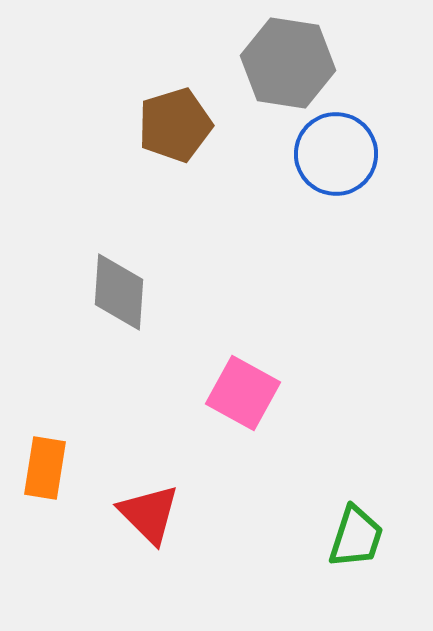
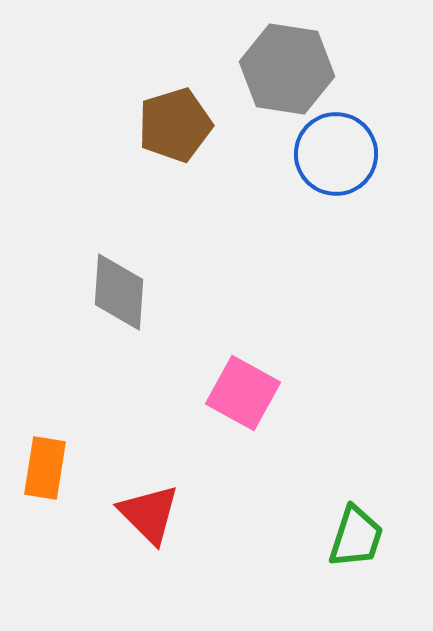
gray hexagon: moved 1 px left, 6 px down
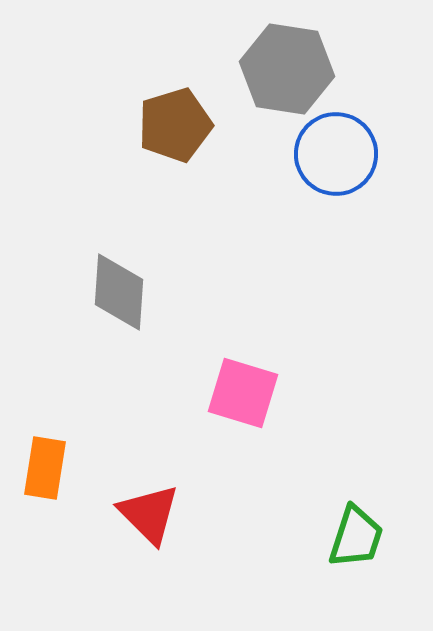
pink square: rotated 12 degrees counterclockwise
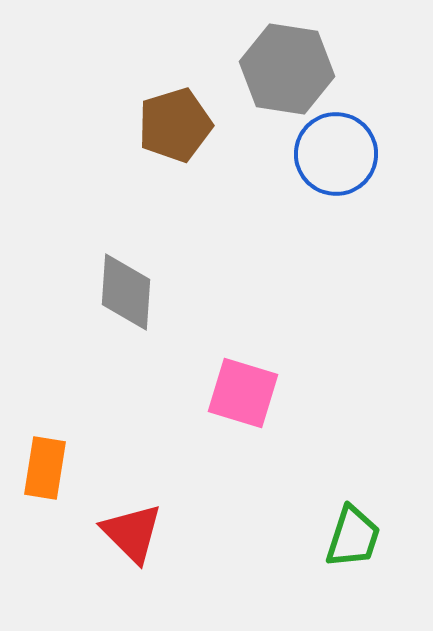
gray diamond: moved 7 px right
red triangle: moved 17 px left, 19 px down
green trapezoid: moved 3 px left
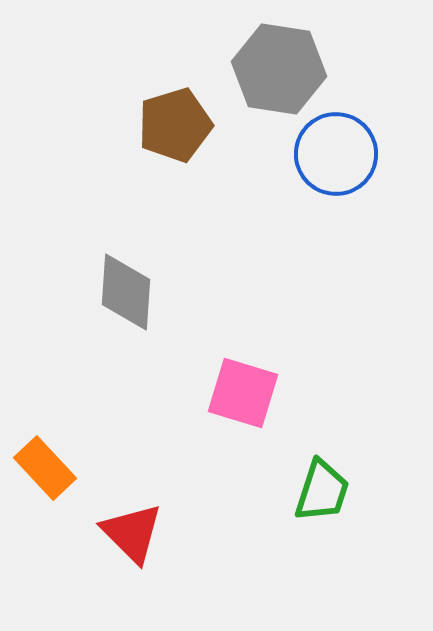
gray hexagon: moved 8 px left
orange rectangle: rotated 52 degrees counterclockwise
green trapezoid: moved 31 px left, 46 px up
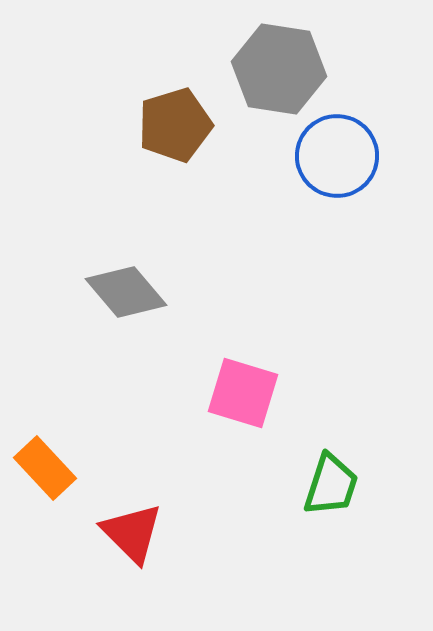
blue circle: moved 1 px right, 2 px down
gray diamond: rotated 44 degrees counterclockwise
green trapezoid: moved 9 px right, 6 px up
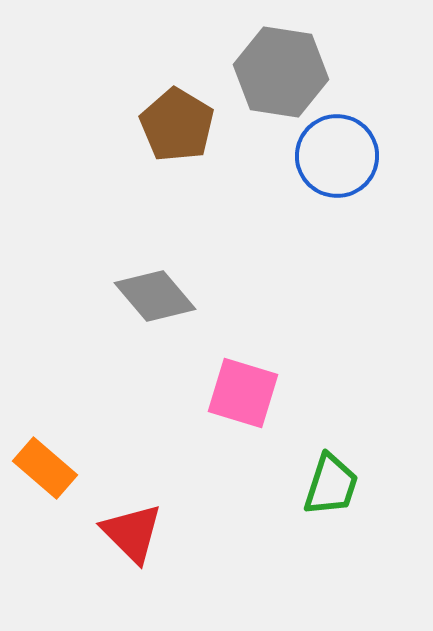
gray hexagon: moved 2 px right, 3 px down
brown pentagon: moved 2 px right; rotated 24 degrees counterclockwise
gray diamond: moved 29 px right, 4 px down
orange rectangle: rotated 6 degrees counterclockwise
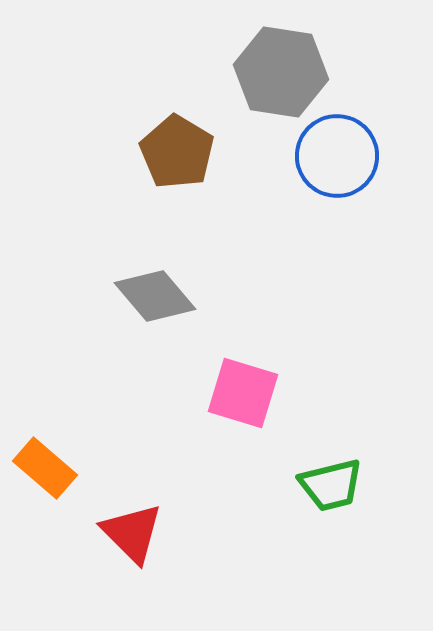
brown pentagon: moved 27 px down
green trapezoid: rotated 58 degrees clockwise
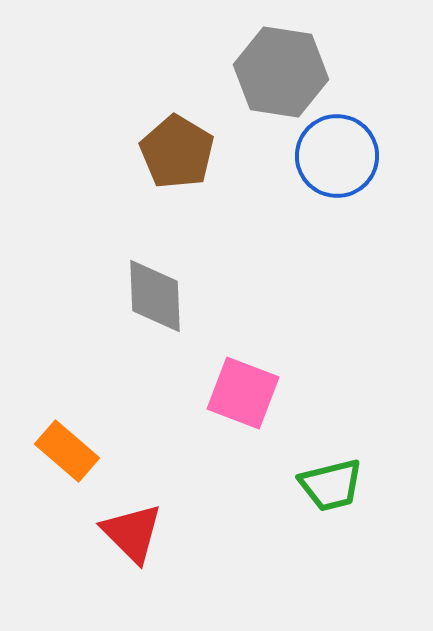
gray diamond: rotated 38 degrees clockwise
pink square: rotated 4 degrees clockwise
orange rectangle: moved 22 px right, 17 px up
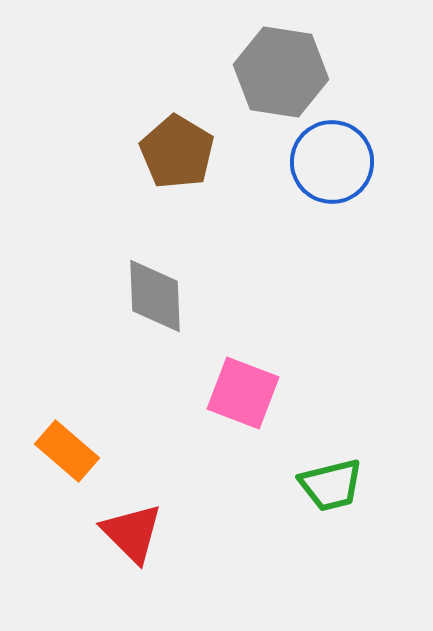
blue circle: moved 5 px left, 6 px down
